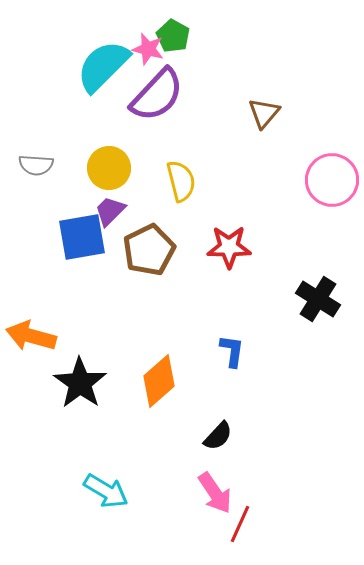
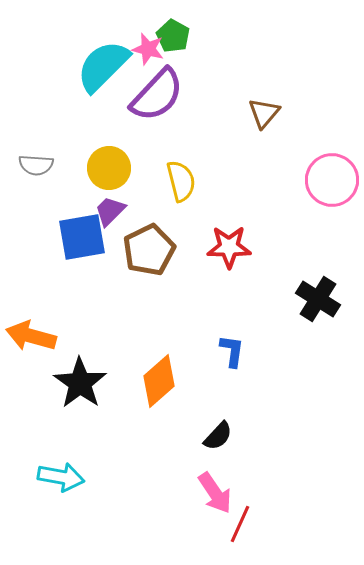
cyan arrow: moved 45 px left, 14 px up; rotated 21 degrees counterclockwise
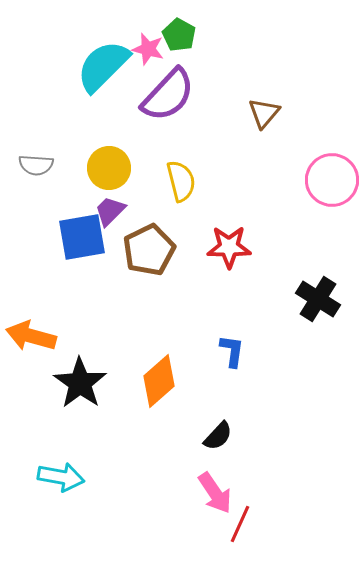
green pentagon: moved 6 px right, 1 px up
purple semicircle: moved 11 px right
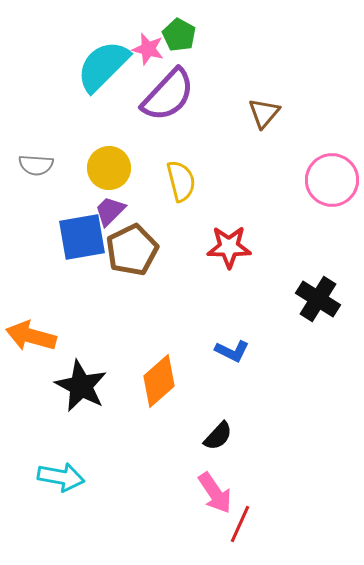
brown pentagon: moved 17 px left
blue L-shape: rotated 108 degrees clockwise
black star: moved 1 px right, 3 px down; rotated 8 degrees counterclockwise
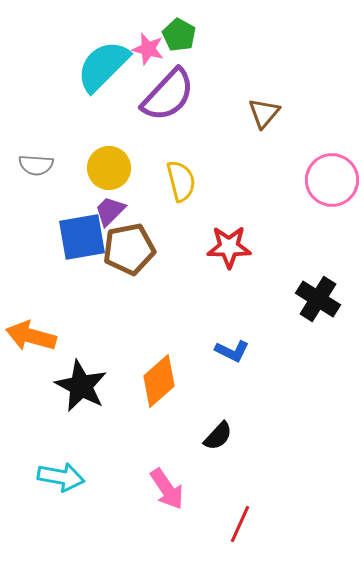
brown pentagon: moved 3 px left, 1 px up; rotated 15 degrees clockwise
pink arrow: moved 48 px left, 4 px up
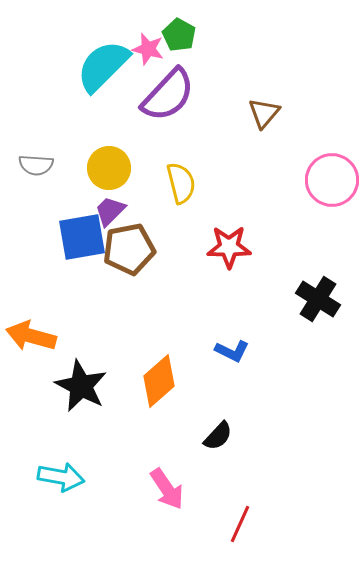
yellow semicircle: moved 2 px down
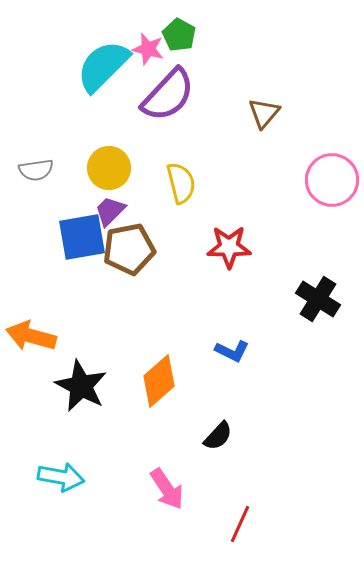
gray semicircle: moved 5 px down; rotated 12 degrees counterclockwise
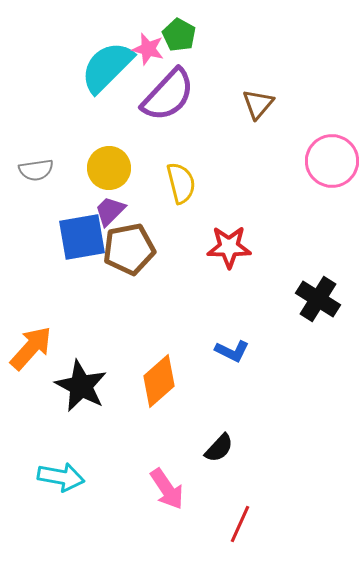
cyan semicircle: moved 4 px right, 1 px down
brown triangle: moved 6 px left, 9 px up
pink circle: moved 19 px up
orange arrow: moved 12 px down; rotated 117 degrees clockwise
black semicircle: moved 1 px right, 12 px down
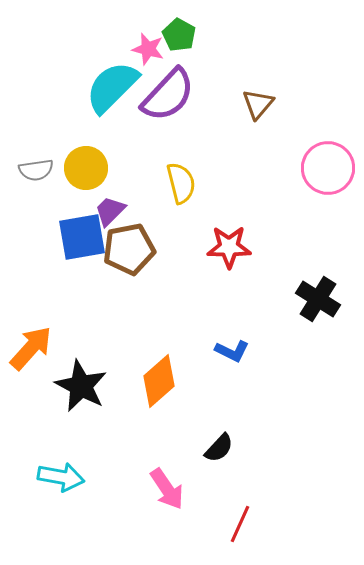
cyan semicircle: moved 5 px right, 20 px down
pink circle: moved 4 px left, 7 px down
yellow circle: moved 23 px left
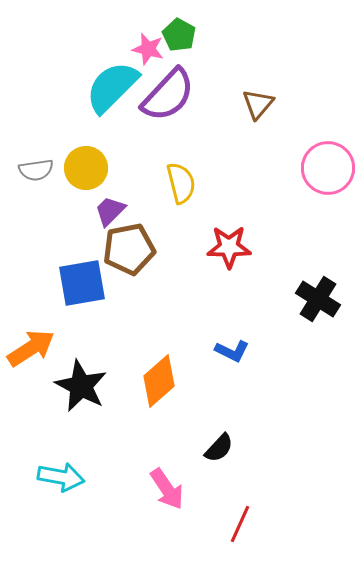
blue square: moved 46 px down
orange arrow: rotated 15 degrees clockwise
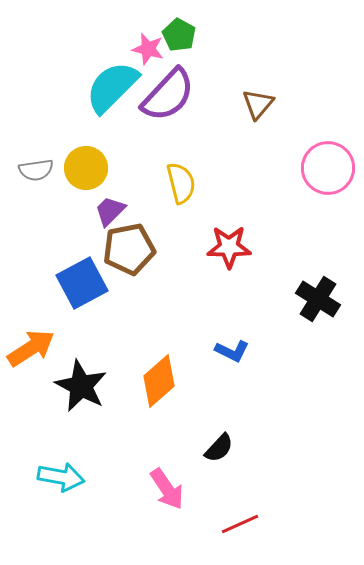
blue square: rotated 18 degrees counterclockwise
red line: rotated 42 degrees clockwise
